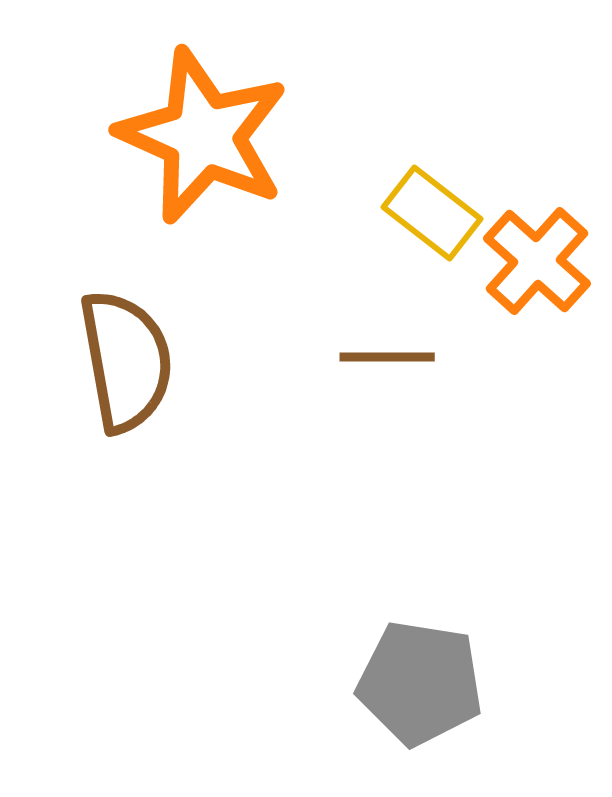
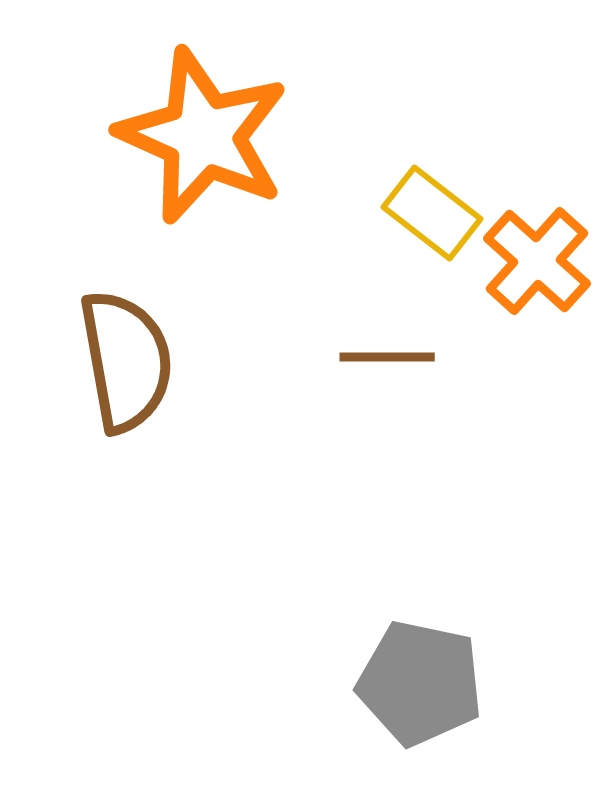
gray pentagon: rotated 3 degrees clockwise
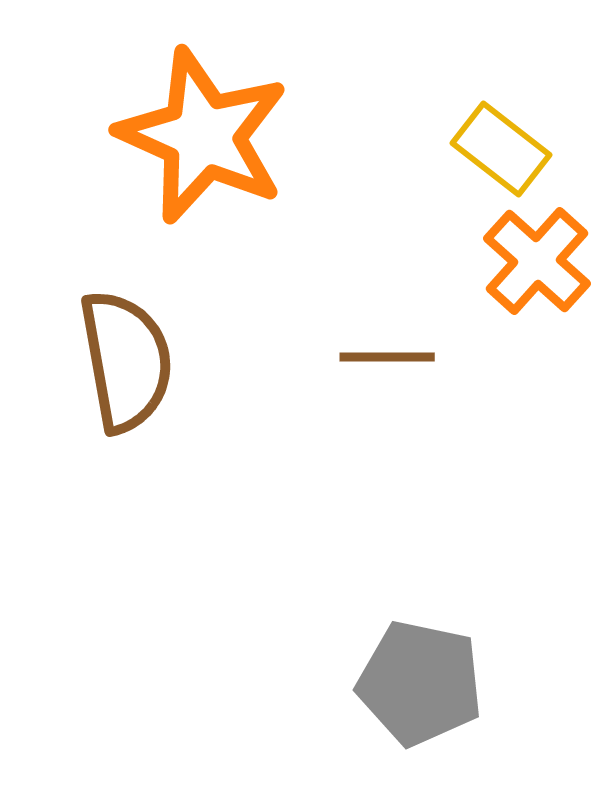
yellow rectangle: moved 69 px right, 64 px up
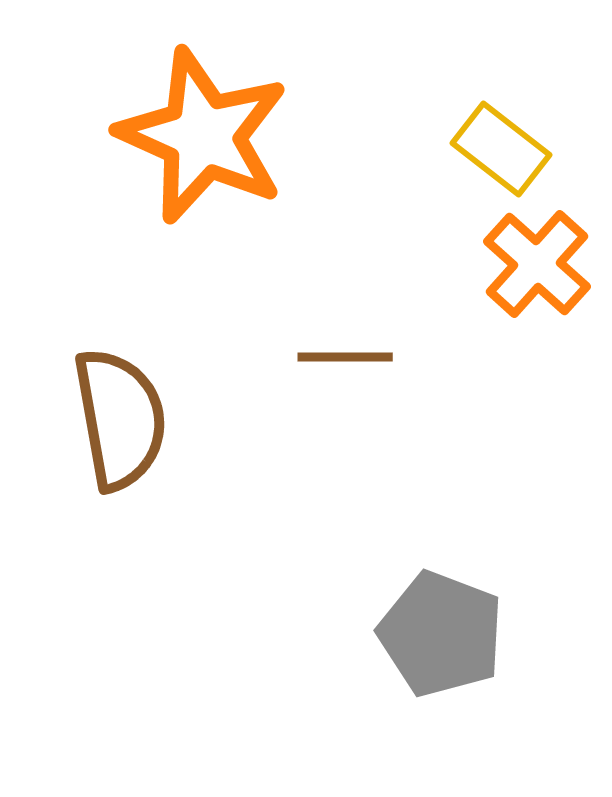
orange cross: moved 3 px down
brown line: moved 42 px left
brown semicircle: moved 6 px left, 58 px down
gray pentagon: moved 21 px right, 49 px up; rotated 9 degrees clockwise
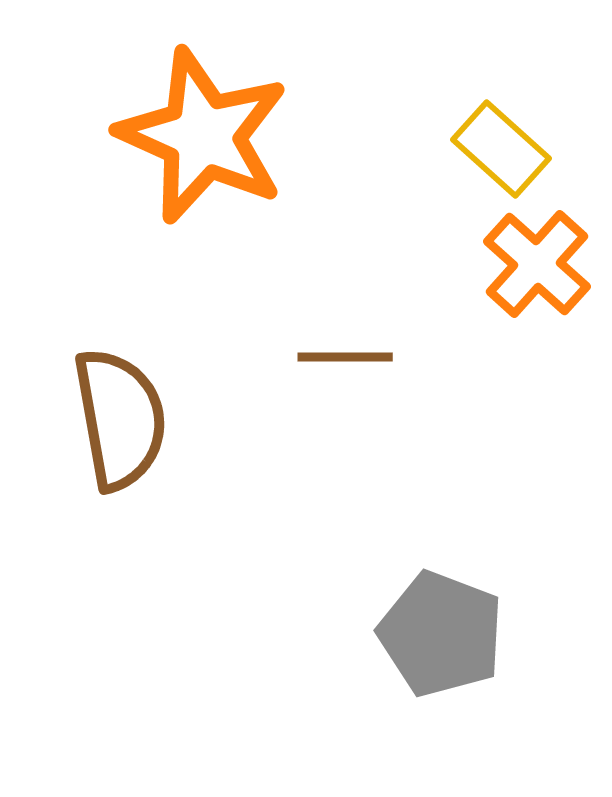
yellow rectangle: rotated 4 degrees clockwise
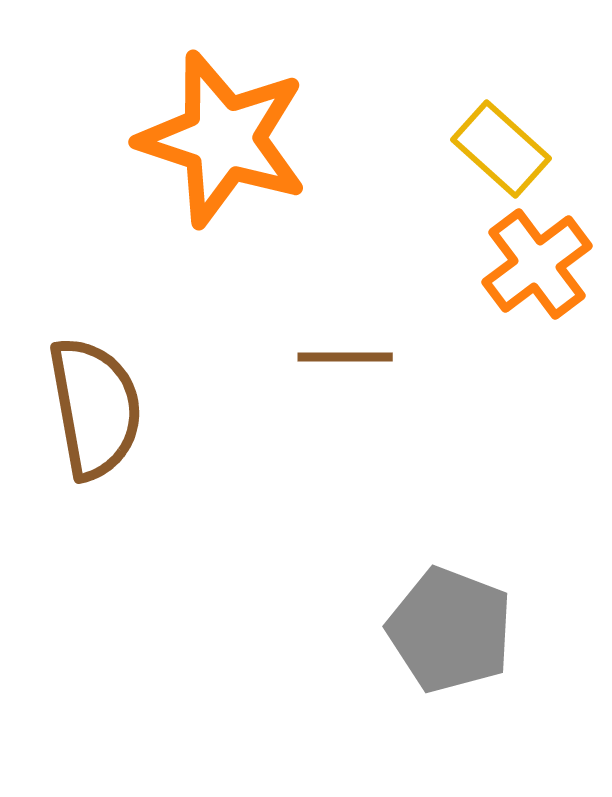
orange star: moved 20 px right, 3 px down; rotated 6 degrees counterclockwise
orange cross: rotated 11 degrees clockwise
brown semicircle: moved 25 px left, 11 px up
gray pentagon: moved 9 px right, 4 px up
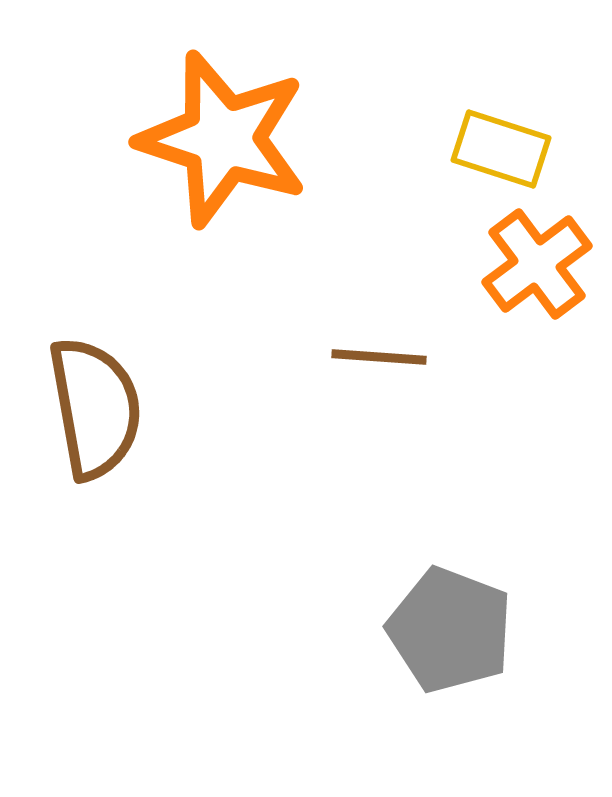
yellow rectangle: rotated 24 degrees counterclockwise
brown line: moved 34 px right; rotated 4 degrees clockwise
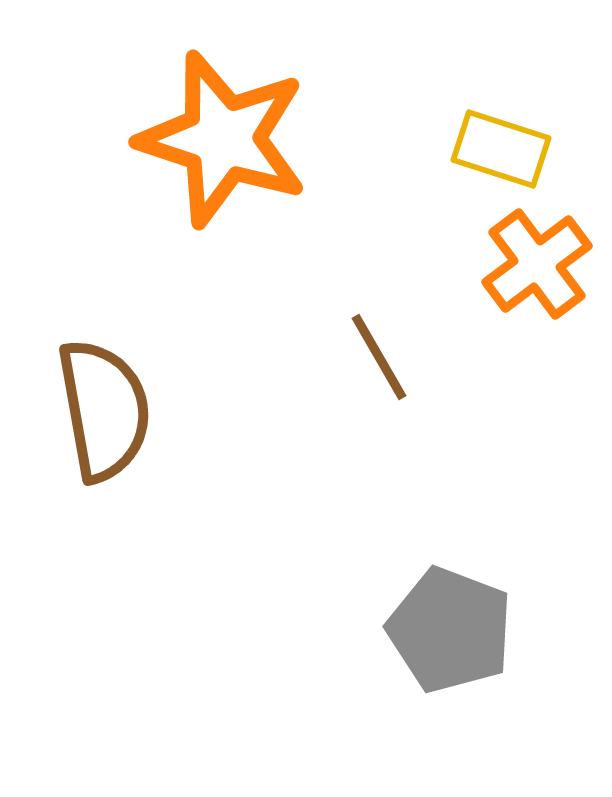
brown line: rotated 56 degrees clockwise
brown semicircle: moved 9 px right, 2 px down
